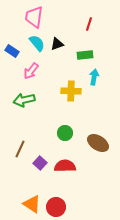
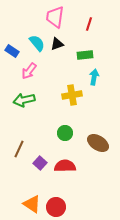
pink trapezoid: moved 21 px right
pink arrow: moved 2 px left
yellow cross: moved 1 px right, 4 px down; rotated 12 degrees counterclockwise
brown line: moved 1 px left
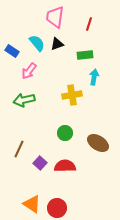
red circle: moved 1 px right, 1 px down
